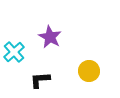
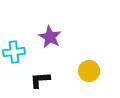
cyan cross: rotated 35 degrees clockwise
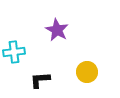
purple star: moved 7 px right, 7 px up
yellow circle: moved 2 px left, 1 px down
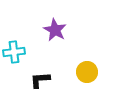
purple star: moved 2 px left
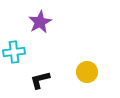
purple star: moved 15 px left, 8 px up; rotated 15 degrees clockwise
black L-shape: rotated 10 degrees counterclockwise
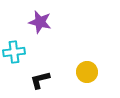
purple star: rotated 30 degrees counterclockwise
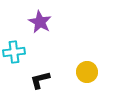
purple star: rotated 15 degrees clockwise
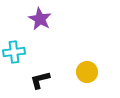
purple star: moved 3 px up
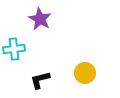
cyan cross: moved 3 px up
yellow circle: moved 2 px left, 1 px down
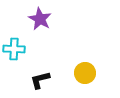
cyan cross: rotated 10 degrees clockwise
